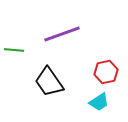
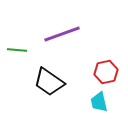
green line: moved 3 px right
black trapezoid: rotated 20 degrees counterclockwise
cyan trapezoid: rotated 110 degrees clockwise
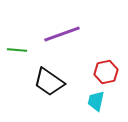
cyan trapezoid: moved 3 px left, 1 px up; rotated 25 degrees clockwise
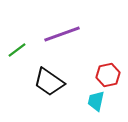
green line: rotated 42 degrees counterclockwise
red hexagon: moved 2 px right, 3 px down
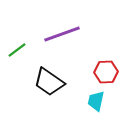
red hexagon: moved 2 px left, 3 px up; rotated 10 degrees clockwise
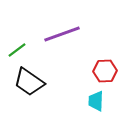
red hexagon: moved 1 px left, 1 px up
black trapezoid: moved 20 px left
cyan trapezoid: rotated 10 degrees counterclockwise
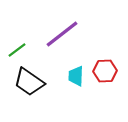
purple line: rotated 18 degrees counterclockwise
cyan trapezoid: moved 20 px left, 25 px up
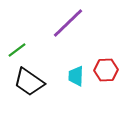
purple line: moved 6 px right, 11 px up; rotated 6 degrees counterclockwise
red hexagon: moved 1 px right, 1 px up
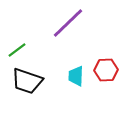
black trapezoid: moved 2 px left, 1 px up; rotated 16 degrees counterclockwise
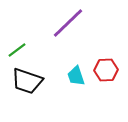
cyan trapezoid: rotated 20 degrees counterclockwise
